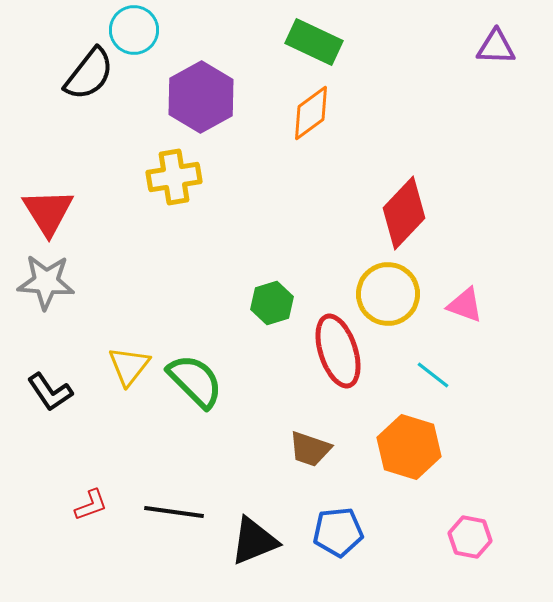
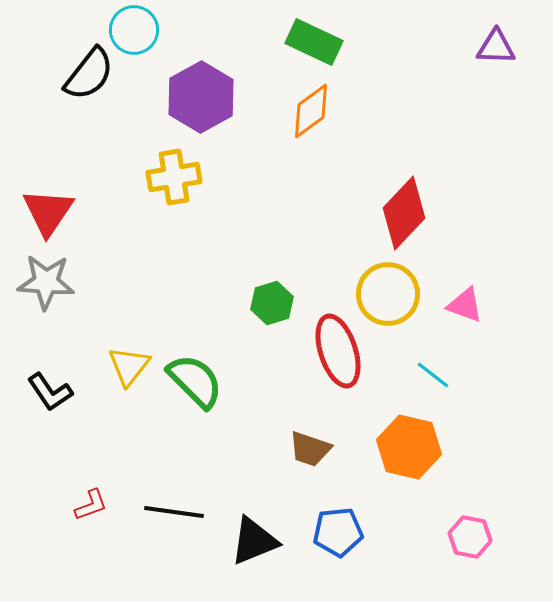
orange diamond: moved 2 px up
red triangle: rotated 6 degrees clockwise
orange hexagon: rotated 4 degrees counterclockwise
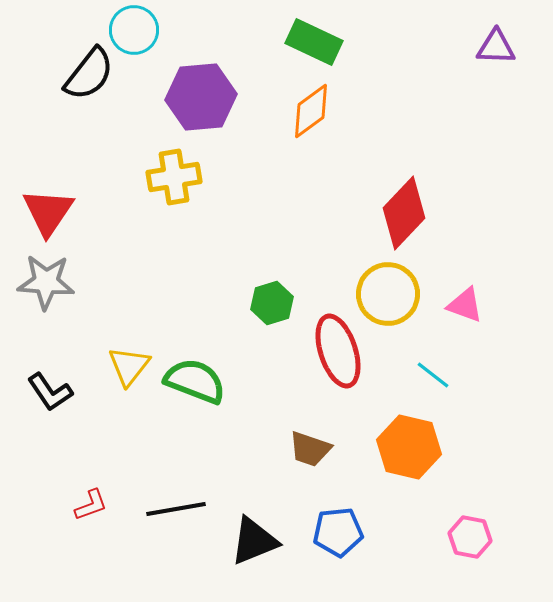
purple hexagon: rotated 24 degrees clockwise
green semicircle: rotated 24 degrees counterclockwise
black line: moved 2 px right, 3 px up; rotated 18 degrees counterclockwise
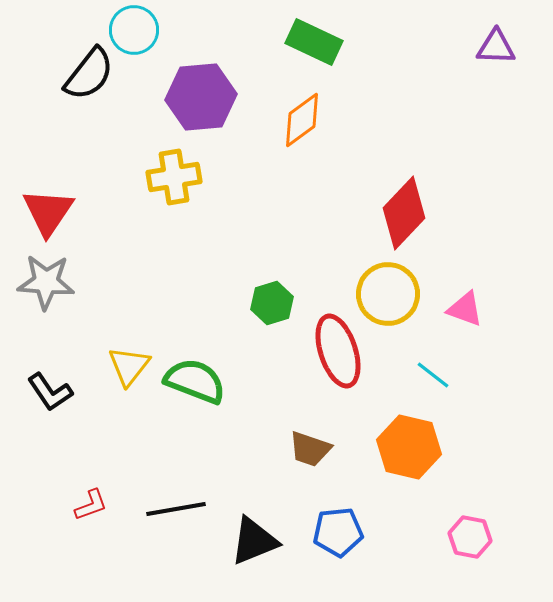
orange diamond: moved 9 px left, 9 px down
pink triangle: moved 4 px down
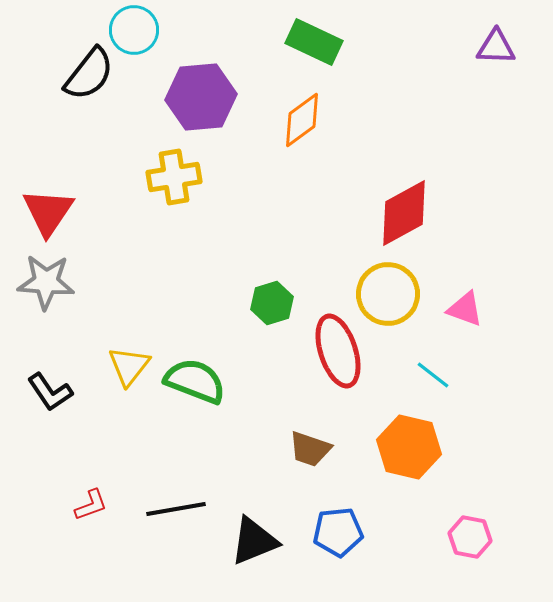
red diamond: rotated 18 degrees clockwise
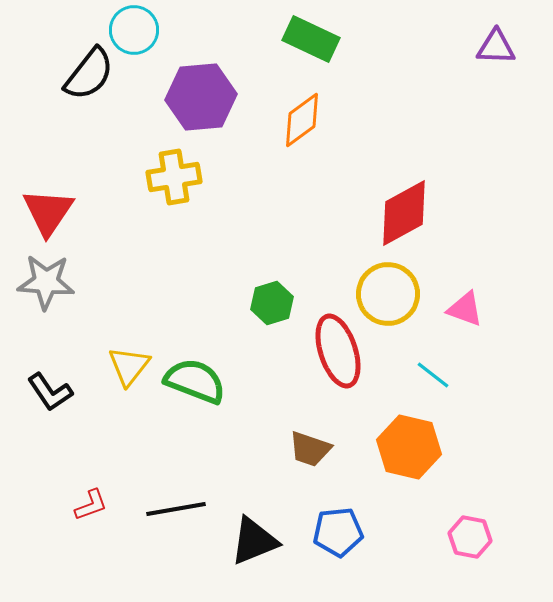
green rectangle: moved 3 px left, 3 px up
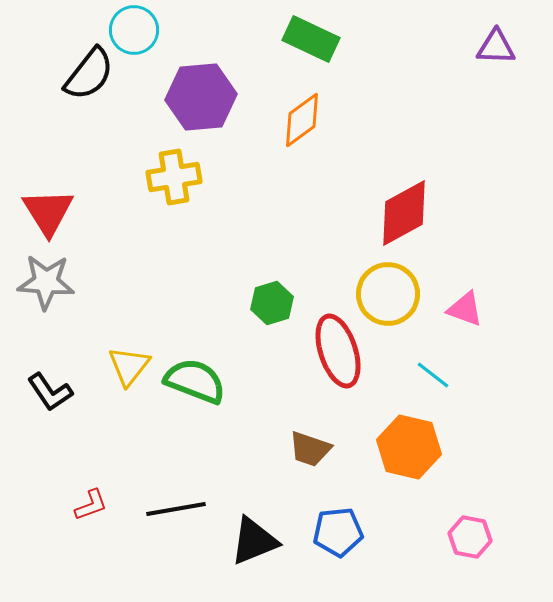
red triangle: rotated 6 degrees counterclockwise
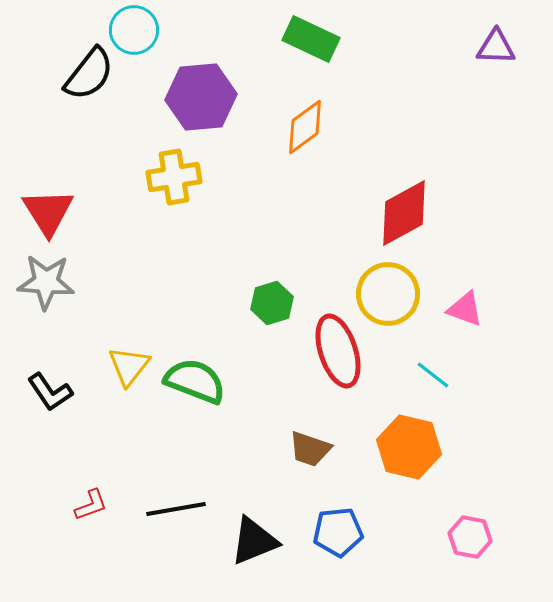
orange diamond: moved 3 px right, 7 px down
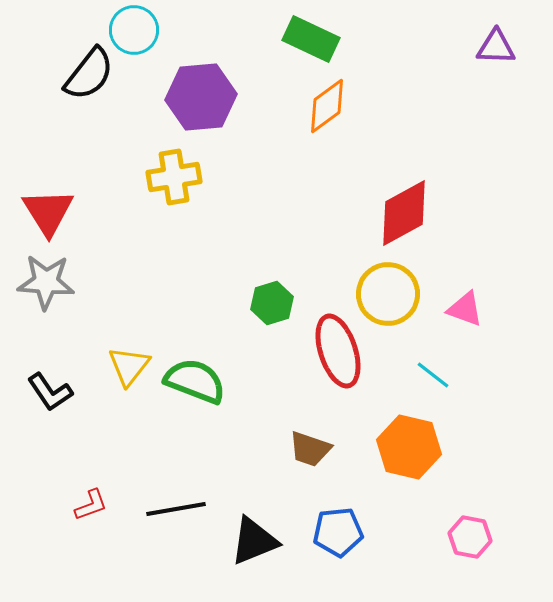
orange diamond: moved 22 px right, 21 px up
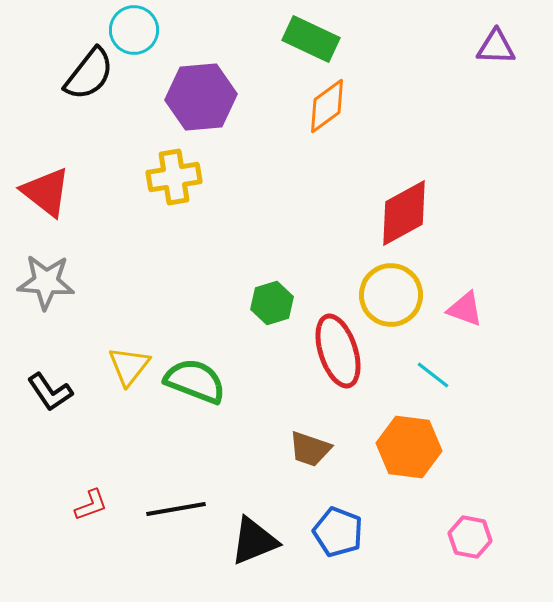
red triangle: moved 2 px left, 20 px up; rotated 20 degrees counterclockwise
yellow circle: moved 3 px right, 1 px down
orange hexagon: rotated 6 degrees counterclockwise
blue pentagon: rotated 27 degrees clockwise
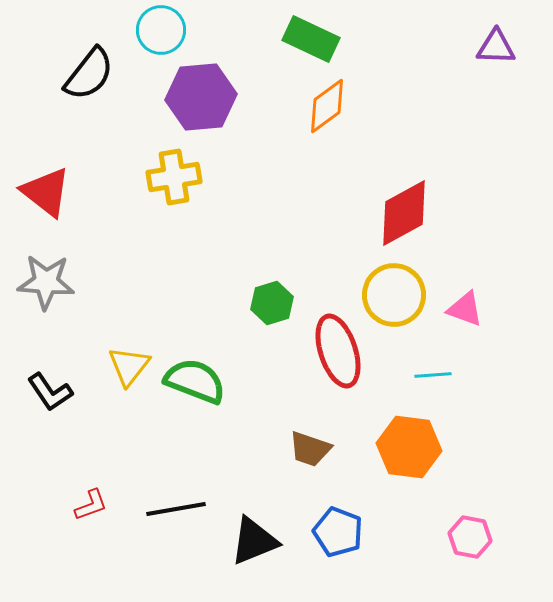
cyan circle: moved 27 px right
yellow circle: moved 3 px right
cyan line: rotated 42 degrees counterclockwise
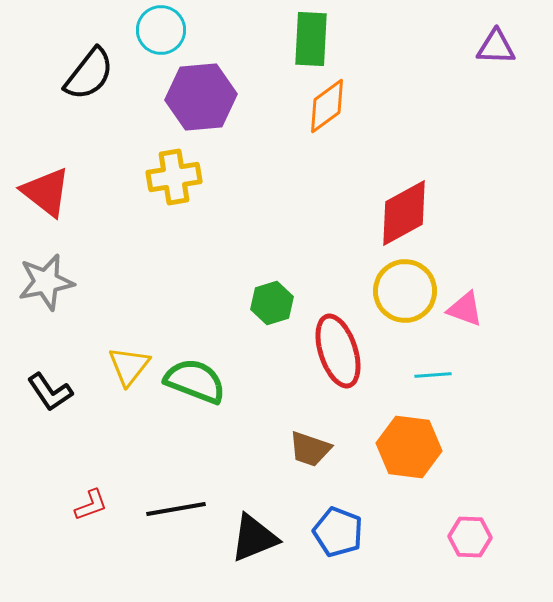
green rectangle: rotated 68 degrees clockwise
gray star: rotated 16 degrees counterclockwise
yellow circle: moved 11 px right, 4 px up
pink hexagon: rotated 9 degrees counterclockwise
black triangle: moved 3 px up
